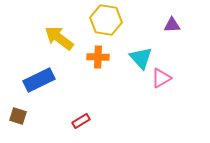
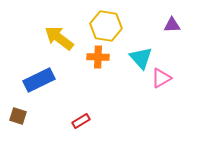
yellow hexagon: moved 6 px down
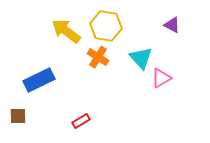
purple triangle: rotated 30 degrees clockwise
yellow arrow: moved 7 px right, 7 px up
orange cross: rotated 30 degrees clockwise
brown square: rotated 18 degrees counterclockwise
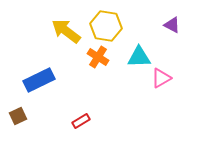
cyan triangle: moved 2 px left, 1 px up; rotated 50 degrees counterclockwise
brown square: rotated 24 degrees counterclockwise
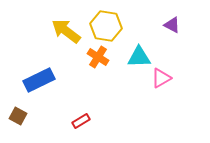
brown square: rotated 36 degrees counterclockwise
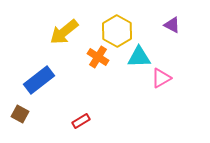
yellow hexagon: moved 11 px right, 5 px down; rotated 20 degrees clockwise
yellow arrow: moved 2 px left, 1 px down; rotated 76 degrees counterclockwise
blue rectangle: rotated 12 degrees counterclockwise
brown square: moved 2 px right, 2 px up
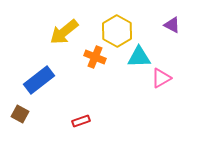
orange cross: moved 3 px left; rotated 10 degrees counterclockwise
red rectangle: rotated 12 degrees clockwise
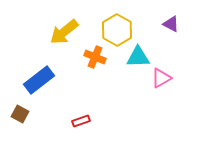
purple triangle: moved 1 px left, 1 px up
yellow hexagon: moved 1 px up
cyan triangle: moved 1 px left
